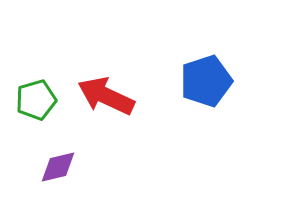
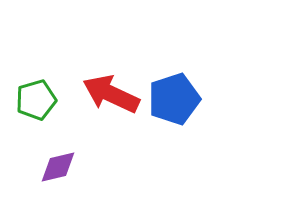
blue pentagon: moved 32 px left, 18 px down
red arrow: moved 5 px right, 2 px up
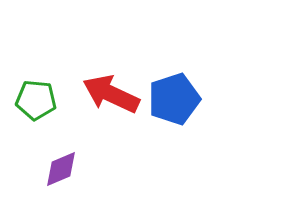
green pentagon: rotated 21 degrees clockwise
purple diamond: moved 3 px right, 2 px down; rotated 9 degrees counterclockwise
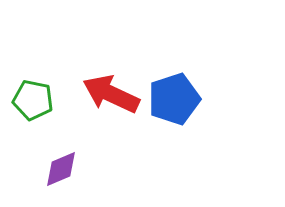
green pentagon: moved 3 px left; rotated 6 degrees clockwise
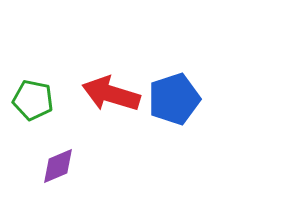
red arrow: rotated 8 degrees counterclockwise
purple diamond: moved 3 px left, 3 px up
